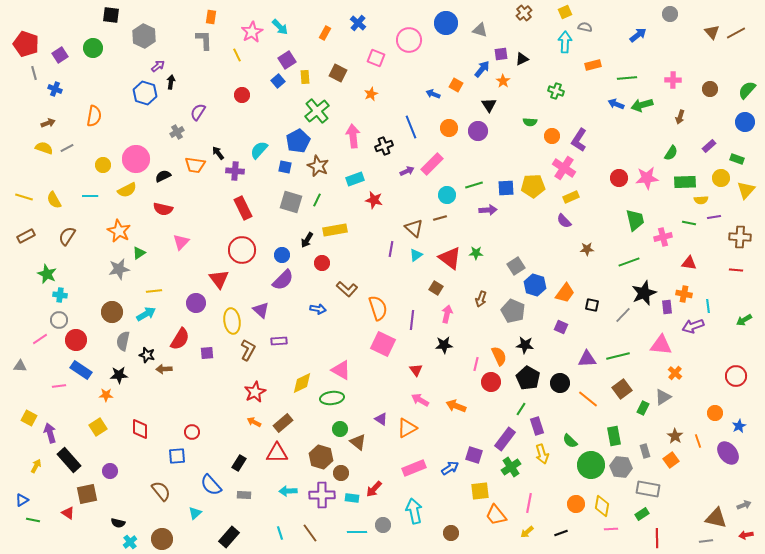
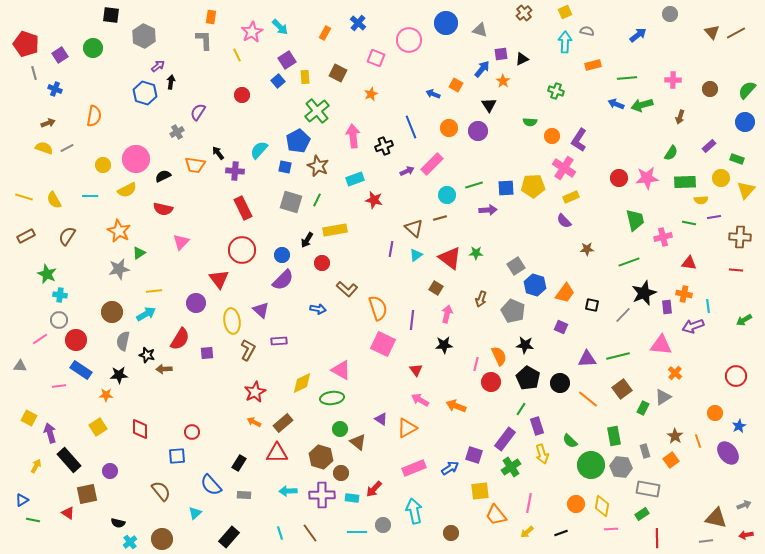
gray semicircle at (585, 27): moved 2 px right, 4 px down
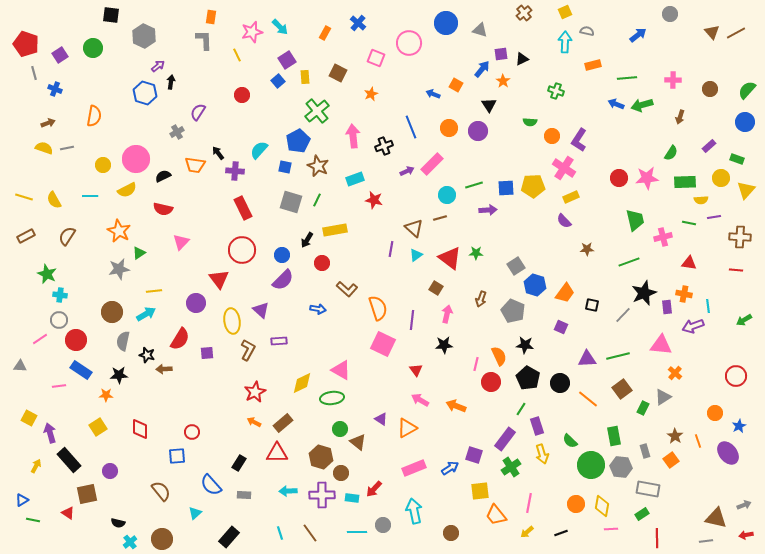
pink star at (252, 32): rotated 15 degrees clockwise
pink circle at (409, 40): moved 3 px down
gray line at (67, 148): rotated 16 degrees clockwise
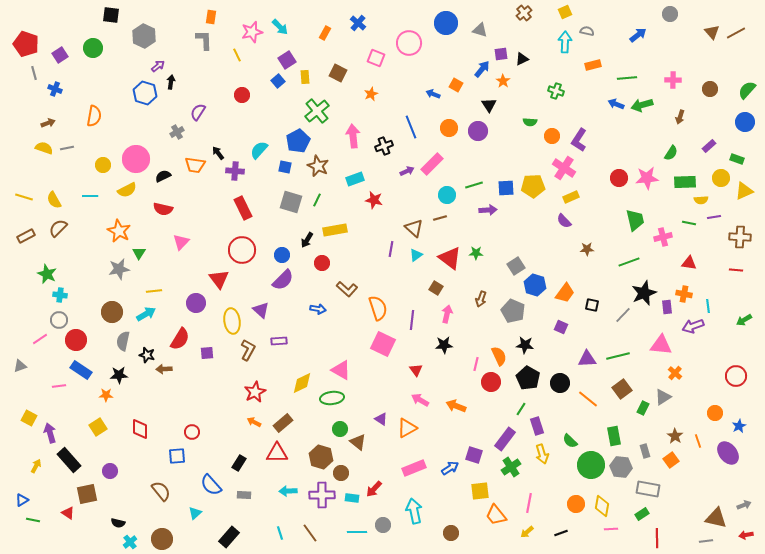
yellow triangle at (746, 190): moved 2 px left, 1 px down; rotated 24 degrees clockwise
brown semicircle at (67, 236): moved 9 px left, 8 px up; rotated 12 degrees clockwise
green triangle at (139, 253): rotated 24 degrees counterclockwise
gray triangle at (20, 366): rotated 24 degrees counterclockwise
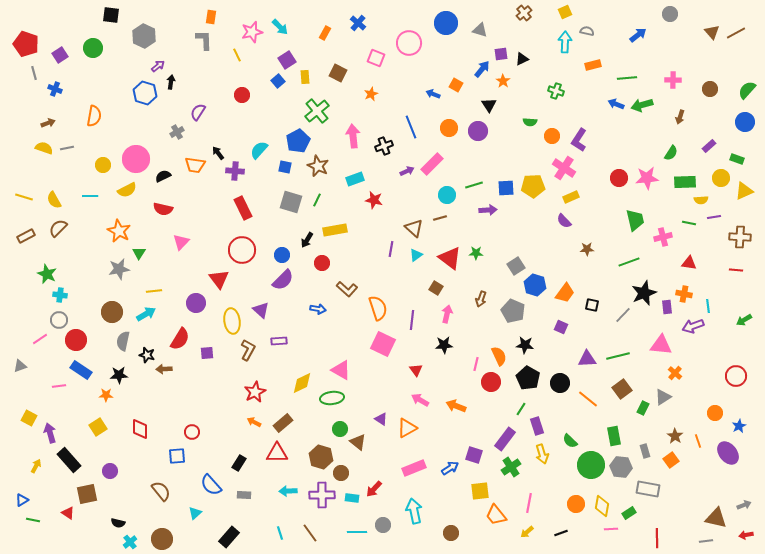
green rectangle at (642, 514): moved 13 px left, 1 px up
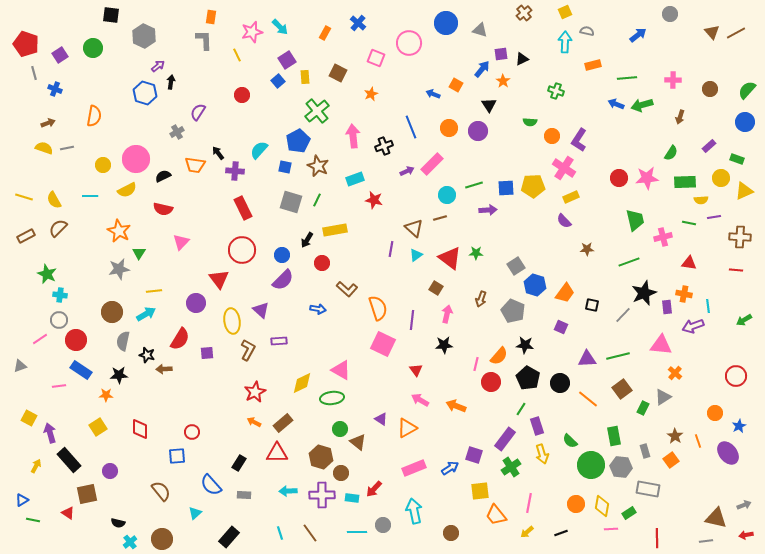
orange semicircle at (499, 356): rotated 66 degrees clockwise
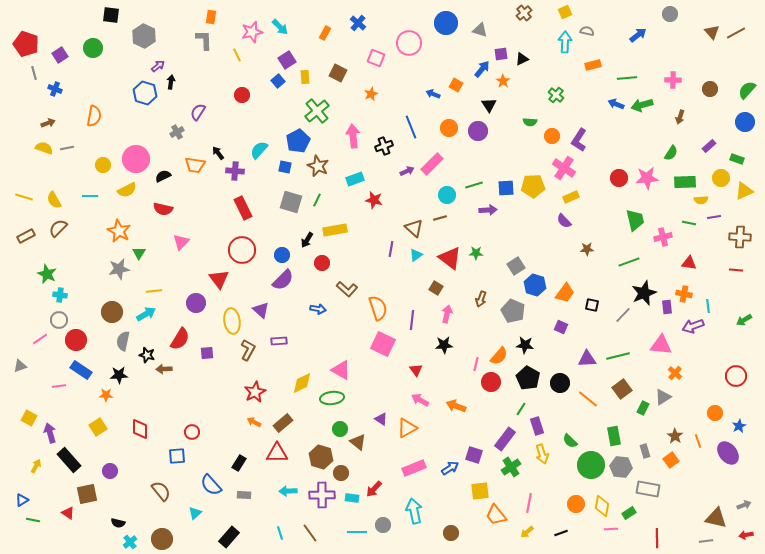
green cross at (556, 91): moved 4 px down; rotated 21 degrees clockwise
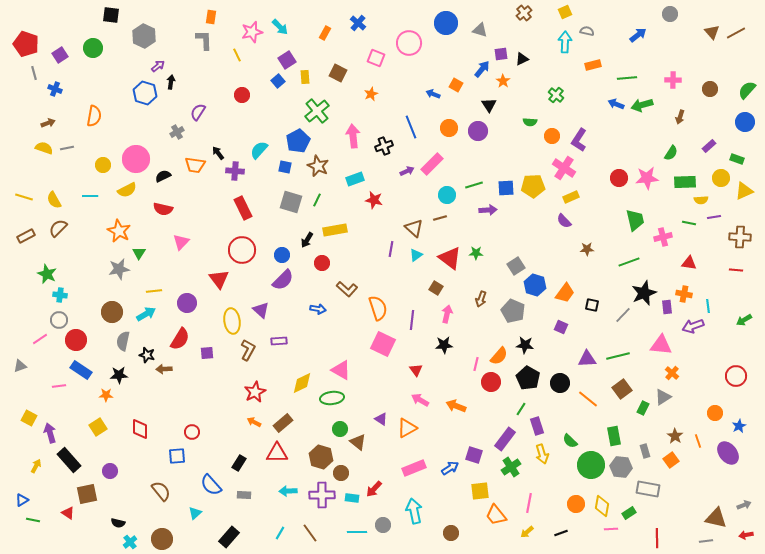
purple circle at (196, 303): moved 9 px left
orange cross at (675, 373): moved 3 px left
cyan line at (280, 533): rotated 48 degrees clockwise
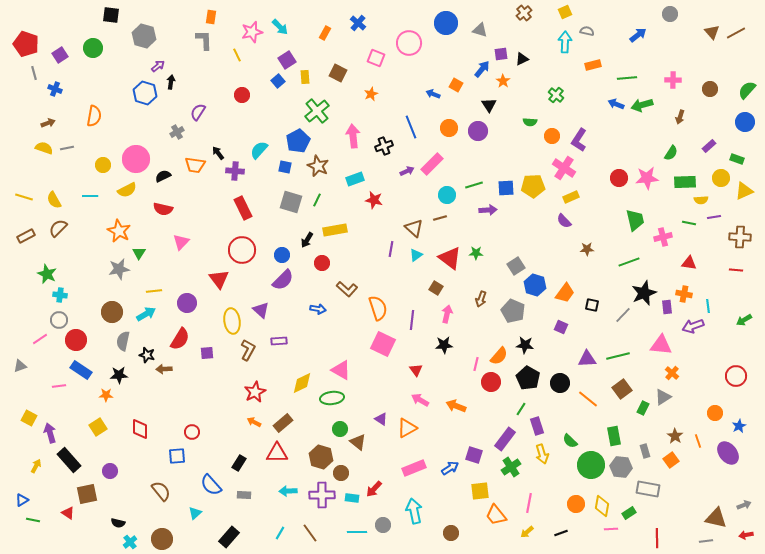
gray hexagon at (144, 36): rotated 10 degrees counterclockwise
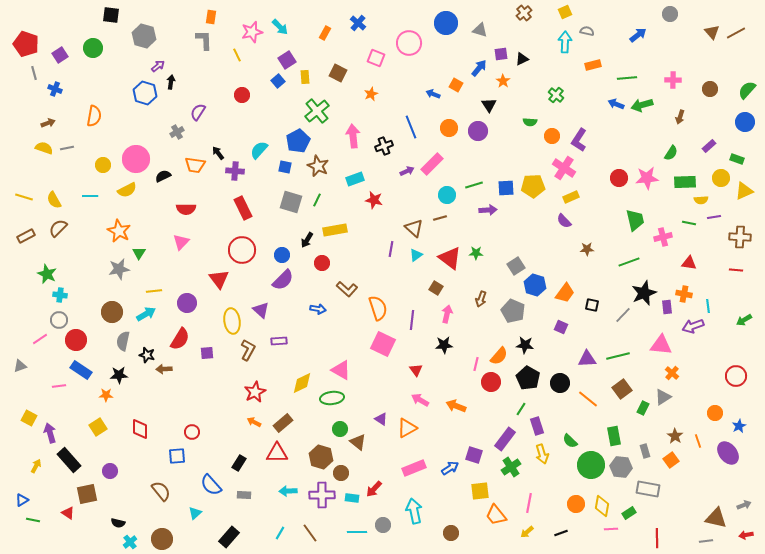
blue arrow at (482, 69): moved 3 px left, 1 px up
red semicircle at (163, 209): moved 23 px right; rotated 12 degrees counterclockwise
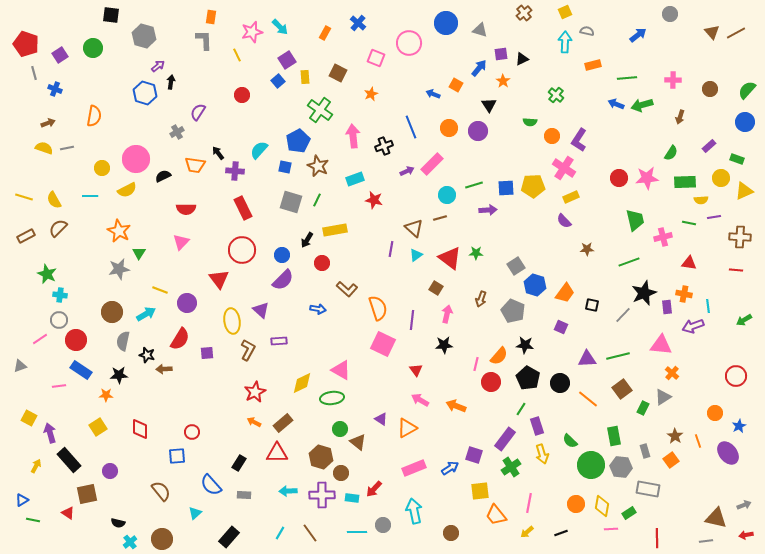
green cross at (317, 111): moved 3 px right, 1 px up; rotated 15 degrees counterclockwise
yellow circle at (103, 165): moved 1 px left, 3 px down
yellow line at (154, 291): moved 6 px right, 1 px up; rotated 28 degrees clockwise
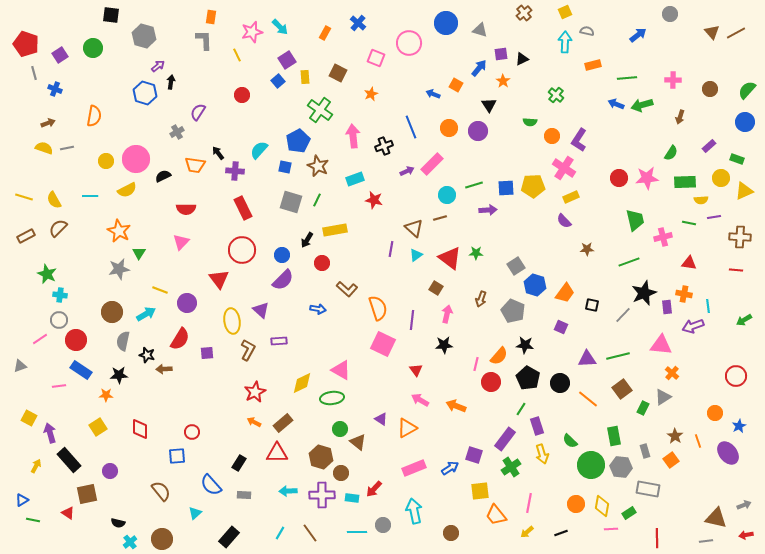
yellow circle at (102, 168): moved 4 px right, 7 px up
